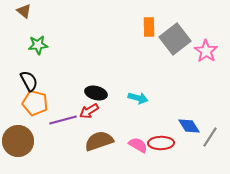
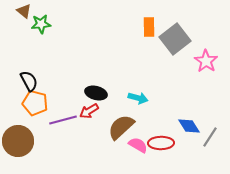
green star: moved 3 px right, 21 px up
pink star: moved 10 px down
brown semicircle: moved 22 px right, 14 px up; rotated 24 degrees counterclockwise
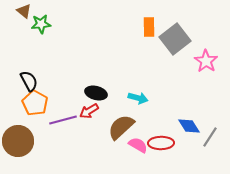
orange pentagon: rotated 15 degrees clockwise
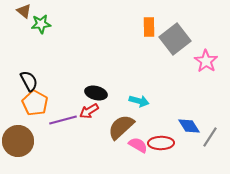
cyan arrow: moved 1 px right, 3 px down
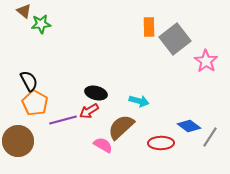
blue diamond: rotated 20 degrees counterclockwise
pink semicircle: moved 35 px left
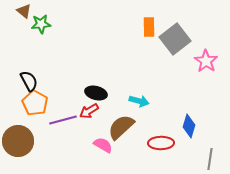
blue diamond: rotated 70 degrees clockwise
gray line: moved 22 px down; rotated 25 degrees counterclockwise
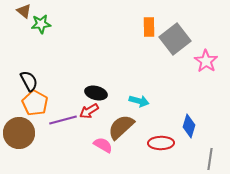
brown circle: moved 1 px right, 8 px up
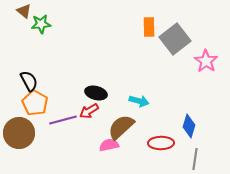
pink semicircle: moved 6 px right; rotated 42 degrees counterclockwise
gray line: moved 15 px left
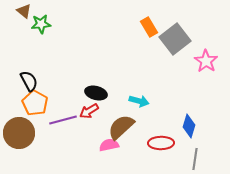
orange rectangle: rotated 30 degrees counterclockwise
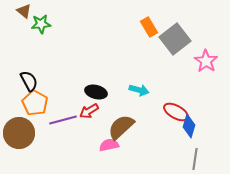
black ellipse: moved 1 px up
cyan arrow: moved 11 px up
red ellipse: moved 15 px right, 31 px up; rotated 30 degrees clockwise
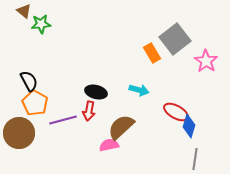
orange rectangle: moved 3 px right, 26 px down
red arrow: rotated 48 degrees counterclockwise
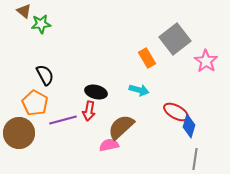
orange rectangle: moved 5 px left, 5 px down
black semicircle: moved 16 px right, 6 px up
